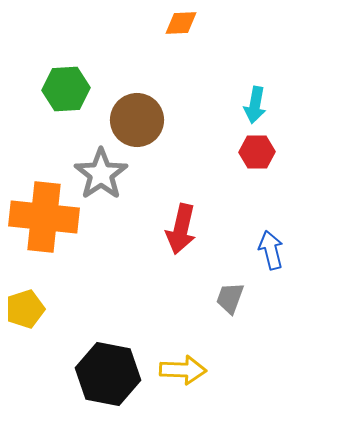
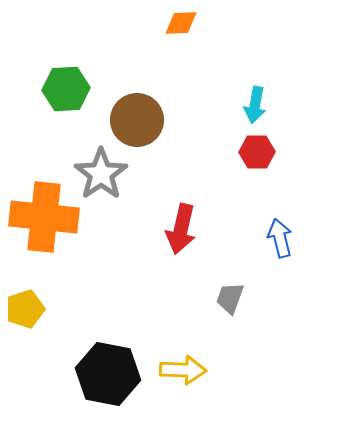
blue arrow: moved 9 px right, 12 px up
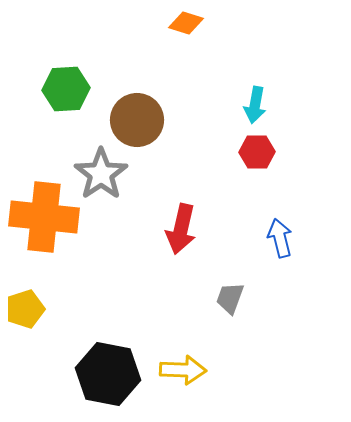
orange diamond: moved 5 px right; rotated 20 degrees clockwise
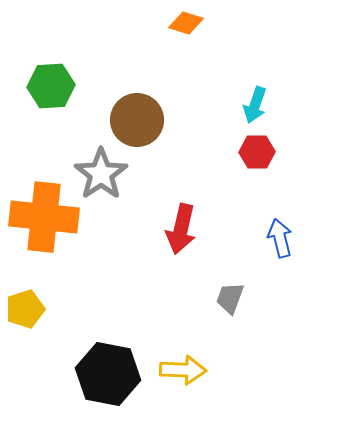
green hexagon: moved 15 px left, 3 px up
cyan arrow: rotated 9 degrees clockwise
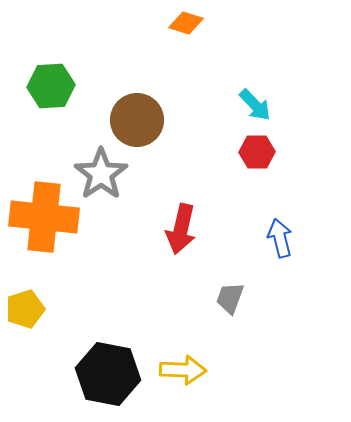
cyan arrow: rotated 63 degrees counterclockwise
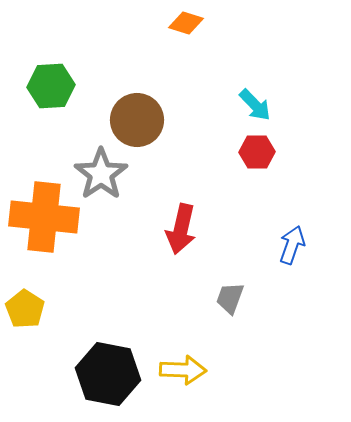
blue arrow: moved 12 px right, 7 px down; rotated 33 degrees clockwise
yellow pentagon: rotated 21 degrees counterclockwise
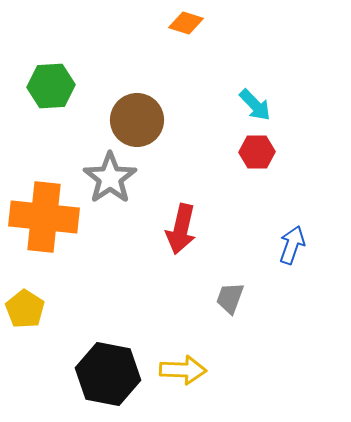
gray star: moved 9 px right, 4 px down
